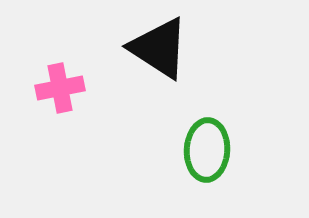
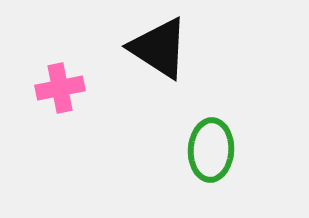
green ellipse: moved 4 px right
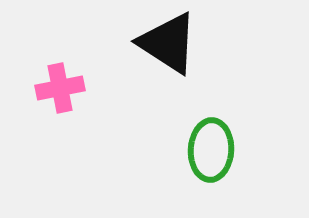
black triangle: moved 9 px right, 5 px up
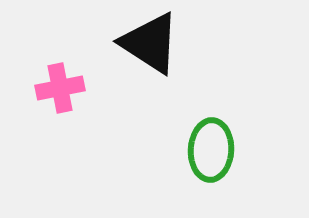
black triangle: moved 18 px left
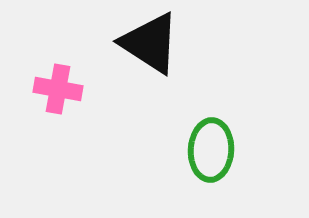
pink cross: moved 2 px left, 1 px down; rotated 21 degrees clockwise
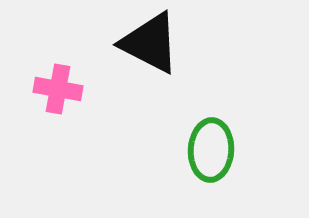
black triangle: rotated 6 degrees counterclockwise
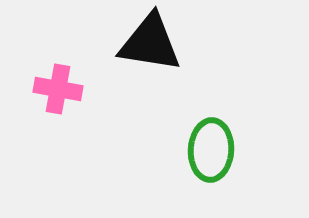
black triangle: rotated 18 degrees counterclockwise
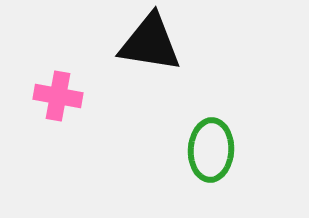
pink cross: moved 7 px down
